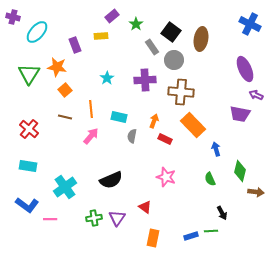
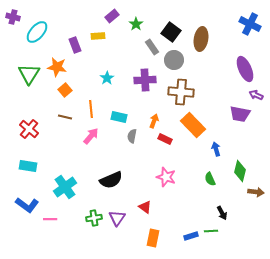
yellow rectangle at (101, 36): moved 3 px left
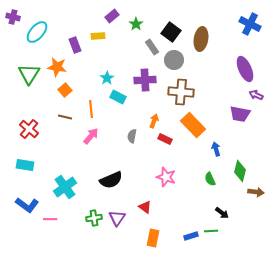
cyan rectangle at (119, 117): moved 1 px left, 20 px up; rotated 14 degrees clockwise
cyan rectangle at (28, 166): moved 3 px left, 1 px up
black arrow at (222, 213): rotated 24 degrees counterclockwise
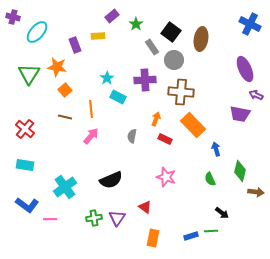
orange arrow at (154, 121): moved 2 px right, 2 px up
red cross at (29, 129): moved 4 px left
